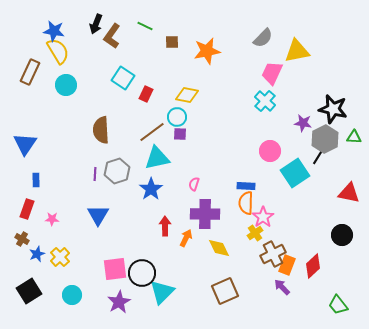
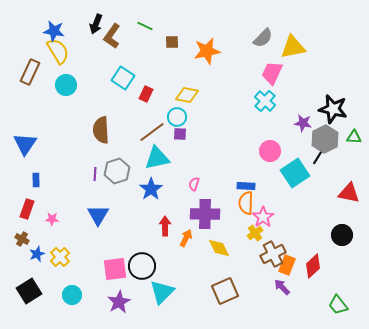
yellow triangle at (297, 51): moved 4 px left, 4 px up
black circle at (142, 273): moved 7 px up
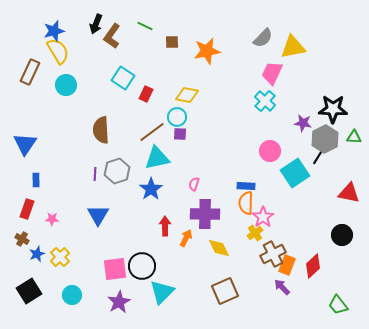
blue star at (54, 31): rotated 25 degrees counterclockwise
black star at (333, 109): rotated 12 degrees counterclockwise
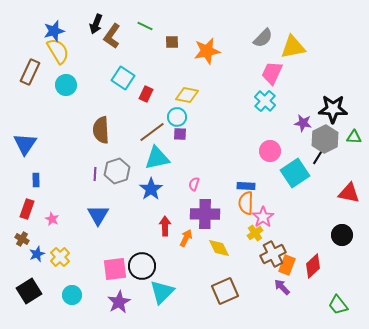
pink star at (52, 219): rotated 24 degrees clockwise
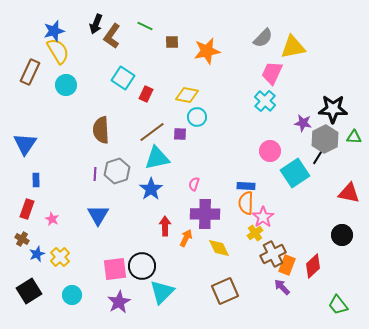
cyan circle at (177, 117): moved 20 px right
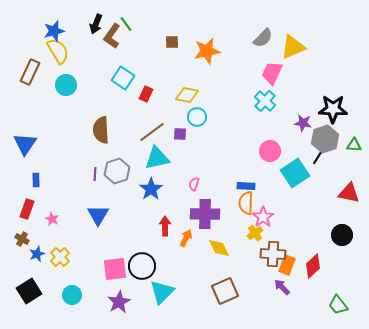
green line at (145, 26): moved 19 px left, 2 px up; rotated 28 degrees clockwise
yellow triangle at (293, 47): rotated 12 degrees counterclockwise
green triangle at (354, 137): moved 8 px down
gray hexagon at (325, 139): rotated 8 degrees clockwise
brown cross at (273, 254): rotated 30 degrees clockwise
